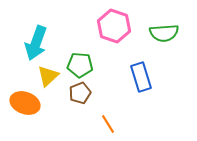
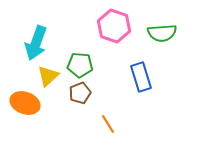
green semicircle: moved 2 px left
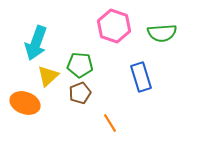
orange line: moved 2 px right, 1 px up
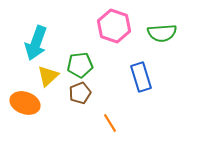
green pentagon: rotated 10 degrees counterclockwise
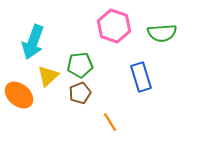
cyan arrow: moved 3 px left, 1 px up
orange ellipse: moved 6 px left, 8 px up; rotated 20 degrees clockwise
orange line: moved 1 px up
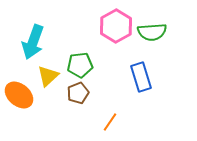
pink hexagon: moved 2 px right; rotated 12 degrees clockwise
green semicircle: moved 10 px left, 1 px up
brown pentagon: moved 2 px left
orange line: rotated 66 degrees clockwise
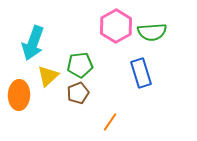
cyan arrow: moved 1 px down
blue rectangle: moved 4 px up
orange ellipse: rotated 52 degrees clockwise
